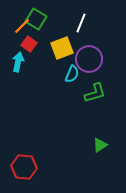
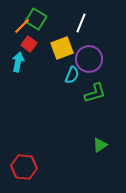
cyan semicircle: moved 1 px down
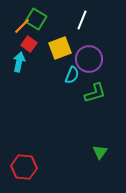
white line: moved 1 px right, 3 px up
yellow square: moved 2 px left
cyan arrow: moved 1 px right
green triangle: moved 7 px down; rotated 21 degrees counterclockwise
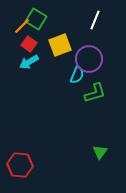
white line: moved 13 px right
yellow square: moved 3 px up
cyan arrow: moved 10 px right; rotated 132 degrees counterclockwise
cyan semicircle: moved 5 px right
red hexagon: moved 4 px left, 2 px up
